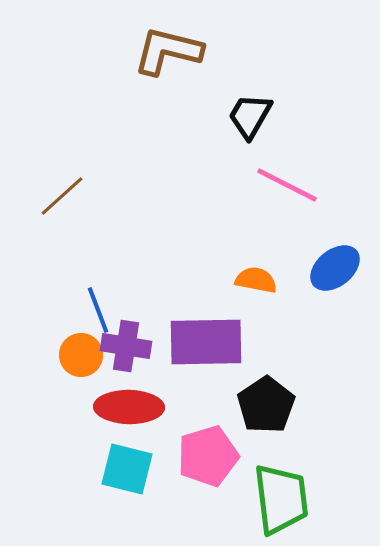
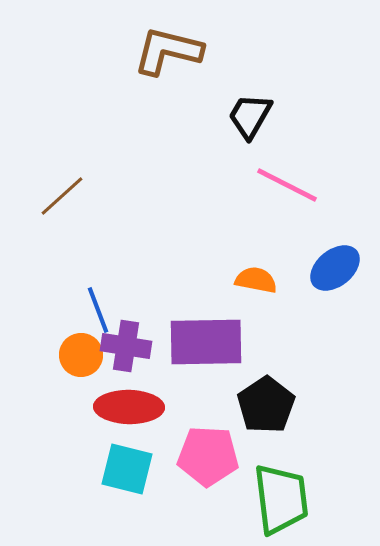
pink pentagon: rotated 20 degrees clockwise
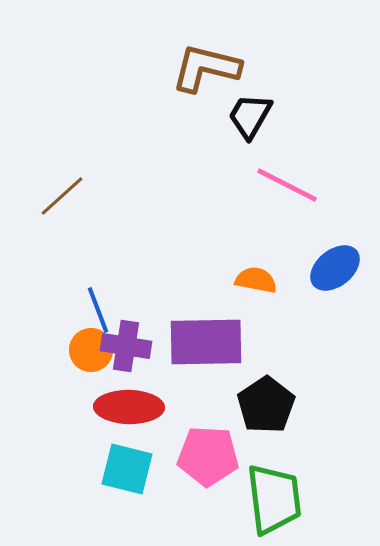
brown L-shape: moved 38 px right, 17 px down
orange circle: moved 10 px right, 5 px up
green trapezoid: moved 7 px left
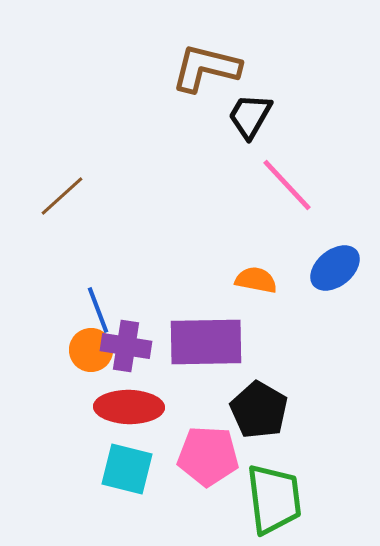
pink line: rotated 20 degrees clockwise
black pentagon: moved 7 px left, 5 px down; rotated 8 degrees counterclockwise
